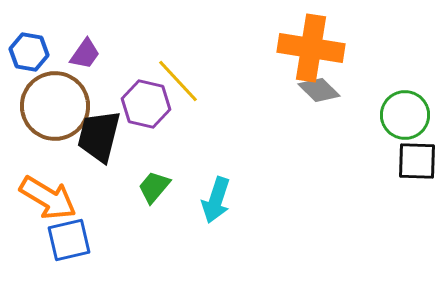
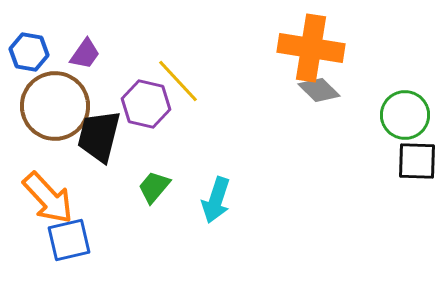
orange arrow: rotated 16 degrees clockwise
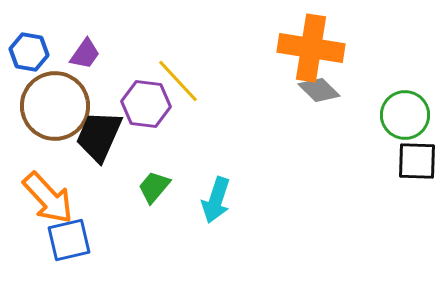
purple hexagon: rotated 6 degrees counterclockwise
black trapezoid: rotated 10 degrees clockwise
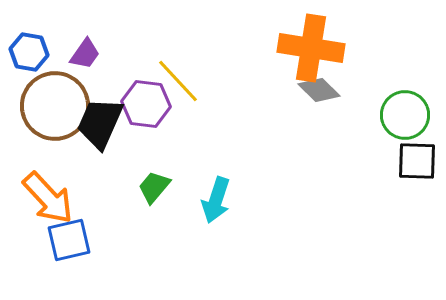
black trapezoid: moved 1 px right, 13 px up
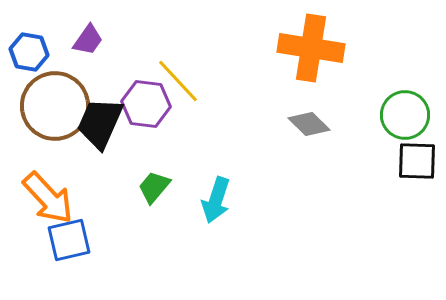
purple trapezoid: moved 3 px right, 14 px up
gray diamond: moved 10 px left, 34 px down
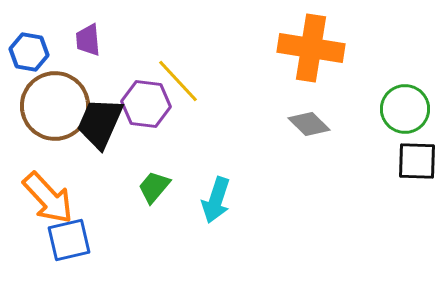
purple trapezoid: rotated 140 degrees clockwise
green circle: moved 6 px up
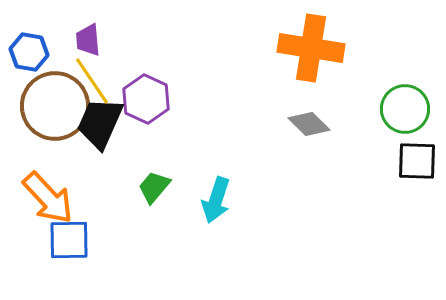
yellow line: moved 86 px left; rotated 9 degrees clockwise
purple hexagon: moved 5 px up; rotated 18 degrees clockwise
blue square: rotated 12 degrees clockwise
